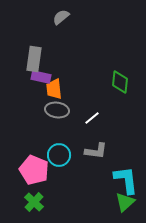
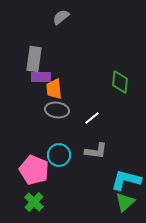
purple rectangle: rotated 12 degrees counterclockwise
cyan L-shape: rotated 68 degrees counterclockwise
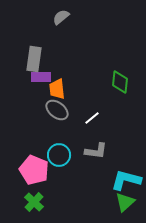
orange trapezoid: moved 3 px right
gray ellipse: rotated 30 degrees clockwise
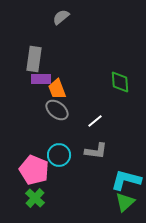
purple rectangle: moved 2 px down
green diamond: rotated 10 degrees counterclockwise
orange trapezoid: rotated 15 degrees counterclockwise
white line: moved 3 px right, 3 px down
green cross: moved 1 px right, 4 px up
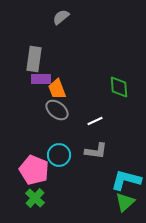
green diamond: moved 1 px left, 5 px down
white line: rotated 14 degrees clockwise
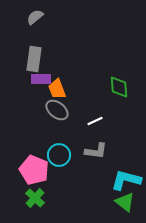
gray semicircle: moved 26 px left
green triangle: rotated 40 degrees counterclockwise
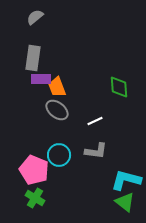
gray rectangle: moved 1 px left, 1 px up
orange trapezoid: moved 2 px up
green cross: rotated 12 degrees counterclockwise
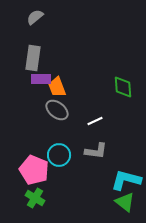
green diamond: moved 4 px right
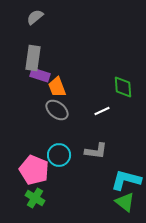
purple rectangle: moved 1 px left, 4 px up; rotated 18 degrees clockwise
white line: moved 7 px right, 10 px up
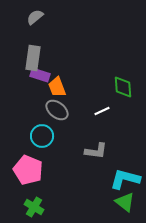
cyan circle: moved 17 px left, 19 px up
pink pentagon: moved 6 px left
cyan L-shape: moved 1 px left, 1 px up
green cross: moved 1 px left, 9 px down
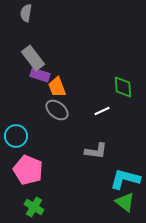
gray semicircle: moved 9 px left, 4 px up; rotated 42 degrees counterclockwise
gray rectangle: rotated 45 degrees counterclockwise
cyan circle: moved 26 px left
